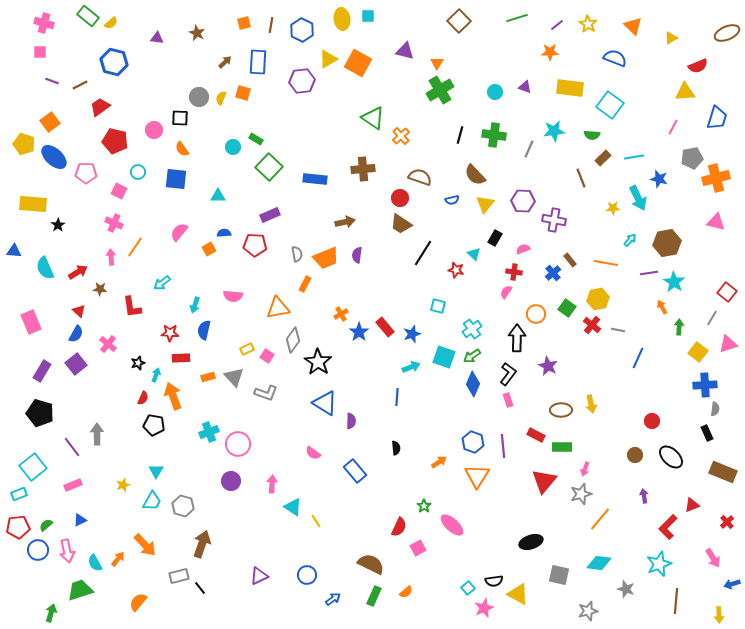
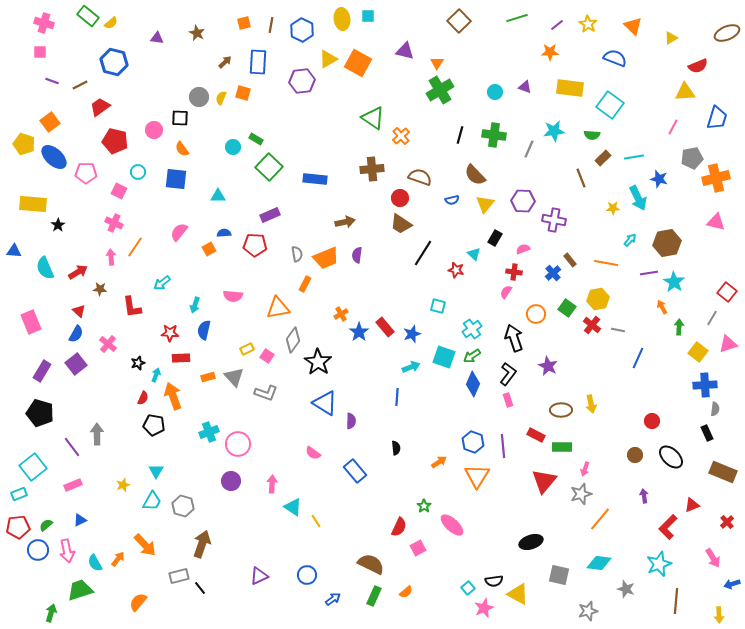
brown cross at (363, 169): moved 9 px right
black arrow at (517, 338): moved 3 px left; rotated 20 degrees counterclockwise
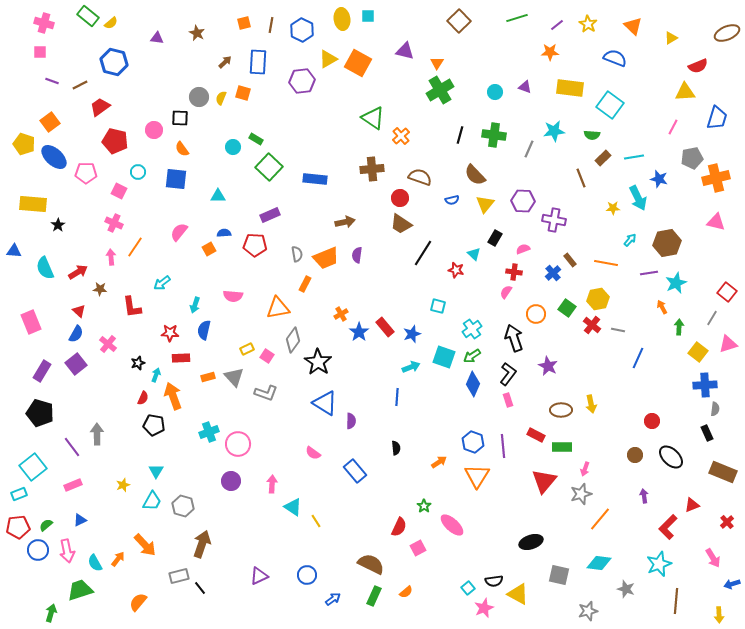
cyan star at (674, 282): moved 2 px right, 1 px down; rotated 15 degrees clockwise
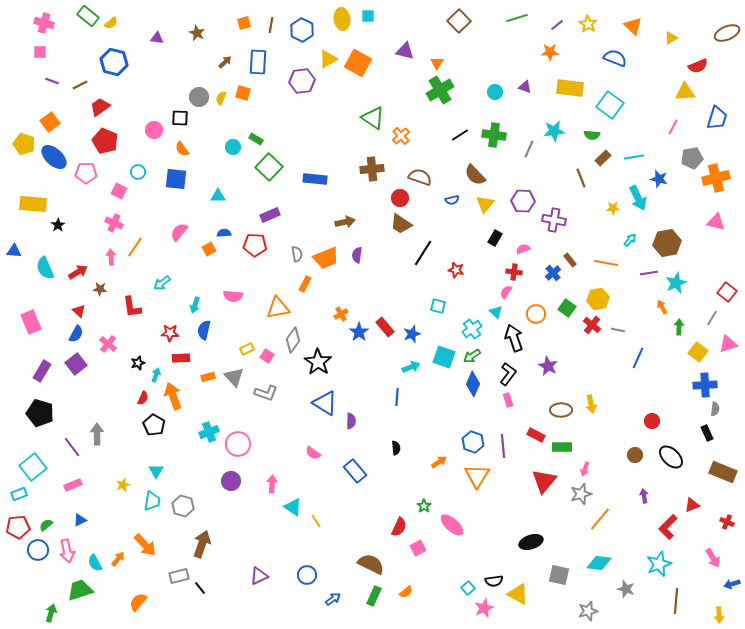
black line at (460, 135): rotated 42 degrees clockwise
red pentagon at (115, 141): moved 10 px left; rotated 10 degrees clockwise
cyan triangle at (474, 254): moved 22 px right, 58 px down
black pentagon at (154, 425): rotated 20 degrees clockwise
cyan trapezoid at (152, 501): rotated 20 degrees counterclockwise
red cross at (727, 522): rotated 24 degrees counterclockwise
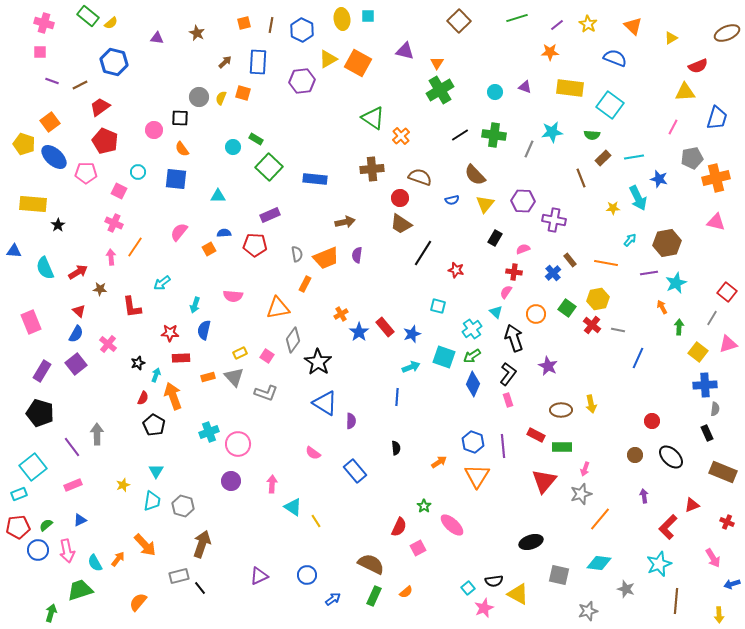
cyan star at (554, 131): moved 2 px left, 1 px down
yellow rectangle at (247, 349): moved 7 px left, 4 px down
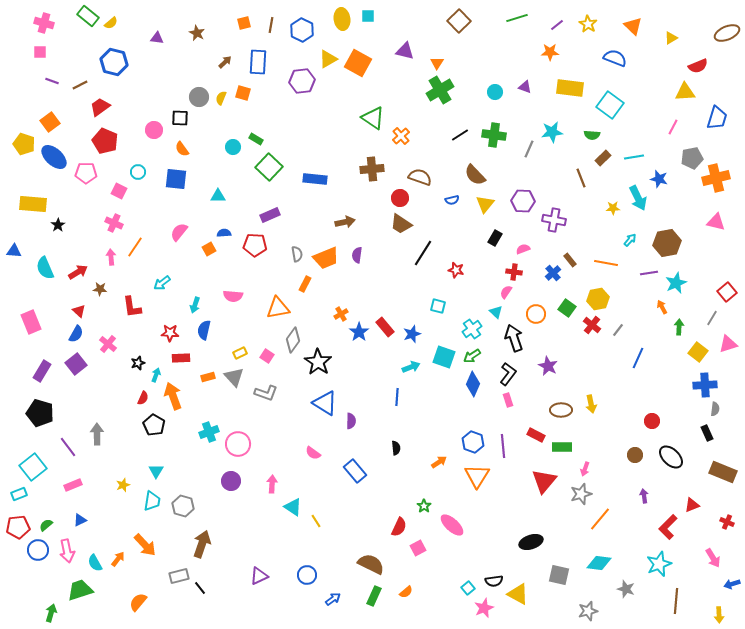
red square at (727, 292): rotated 12 degrees clockwise
gray line at (618, 330): rotated 64 degrees counterclockwise
purple line at (72, 447): moved 4 px left
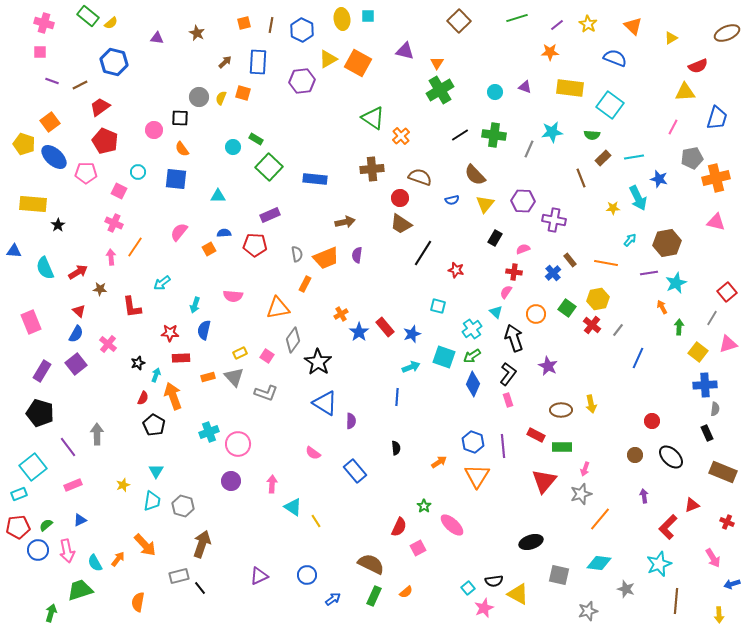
orange semicircle at (138, 602): rotated 30 degrees counterclockwise
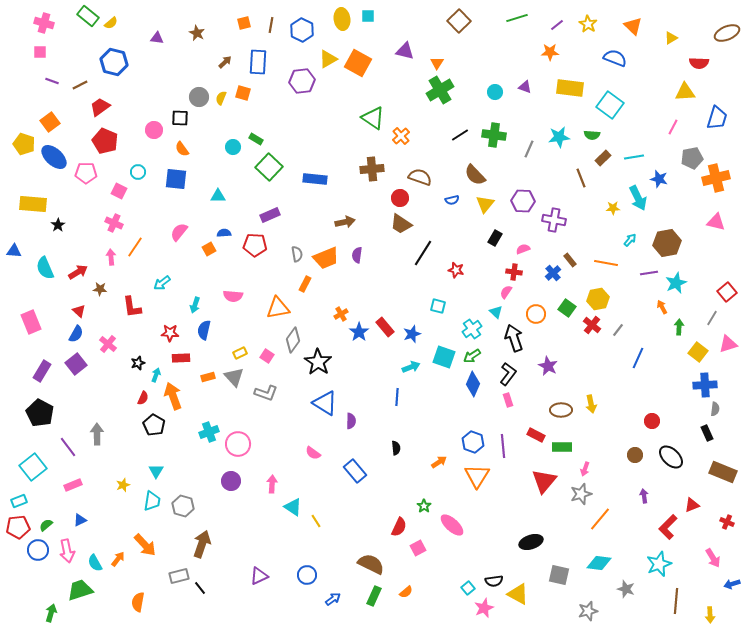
red semicircle at (698, 66): moved 1 px right, 3 px up; rotated 24 degrees clockwise
cyan star at (552, 132): moved 7 px right, 5 px down
black pentagon at (40, 413): rotated 12 degrees clockwise
cyan rectangle at (19, 494): moved 7 px down
yellow arrow at (719, 615): moved 9 px left
